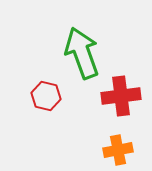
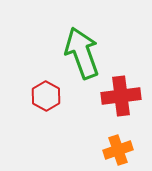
red hexagon: rotated 16 degrees clockwise
orange cross: rotated 8 degrees counterclockwise
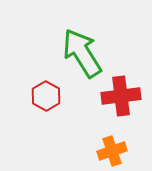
green arrow: rotated 12 degrees counterclockwise
orange cross: moved 6 px left, 1 px down
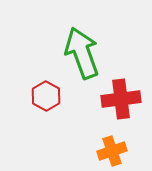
green arrow: rotated 12 degrees clockwise
red cross: moved 3 px down
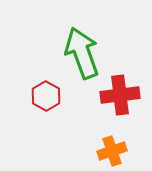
red cross: moved 1 px left, 4 px up
